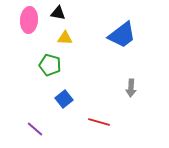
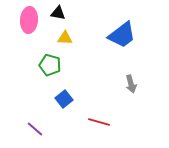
gray arrow: moved 4 px up; rotated 18 degrees counterclockwise
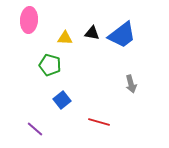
black triangle: moved 34 px right, 20 px down
blue square: moved 2 px left, 1 px down
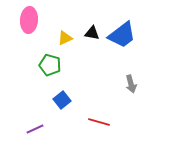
yellow triangle: rotated 28 degrees counterclockwise
purple line: rotated 66 degrees counterclockwise
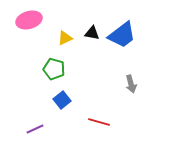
pink ellipse: rotated 70 degrees clockwise
green pentagon: moved 4 px right, 4 px down
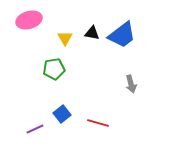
yellow triangle: rotated 35 degrees counterclockwise
green pentagon: rotated 25 degrees counterclockwise
blue square: moved 14 px down
red line: moved 1 px left, 1 px down
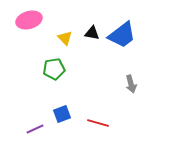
yellow triangle: rotated 14 degrees counterclockwise
blue square: rotated 18 degrees clockwise
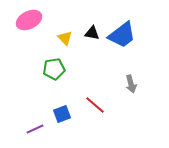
pink ellipse: rotated 10 degrees counterclockwise
red line: moved 3 px left, 18 px up; rotated 25 degrees clockwise
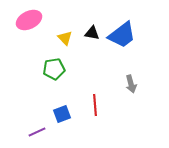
red line: rotated 45 degrees clockwise
purple line: moved 2 px right, 3 px down
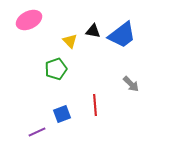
black triangle: moved 1 px right, 2 px up
yellow triangle: moved 5 px right, 3 px down
green pentagon: moved 2 px right; rotated 10 degrees counterclockwise
gray arrow: rotated 30 degrees counterclockwise
